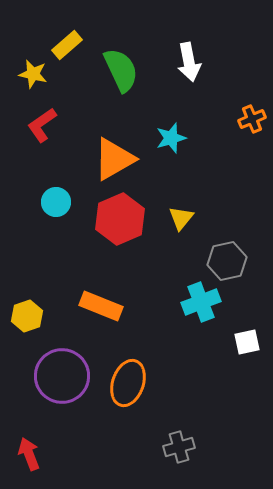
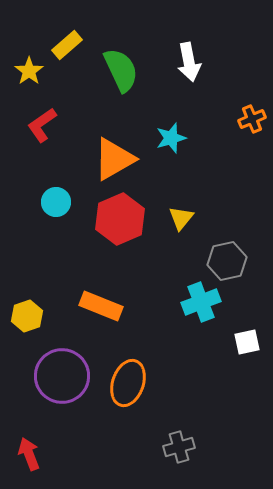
yellow star: moved 4 px left, 3 px up; rotated 24 degrees clockwise
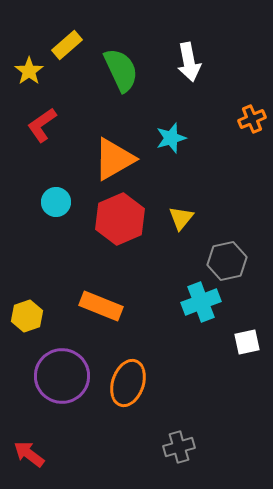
red arrow: rotated 32 degrees counterclockwise
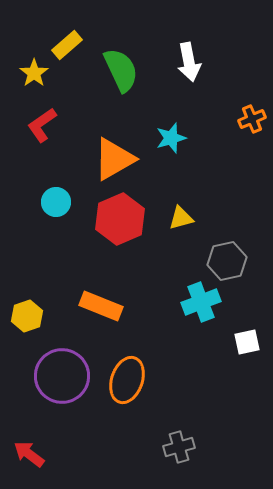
yellow star: moved 5 px right, 2 px down
yellow triangle: rotated 36 degrees clockwise
orange ellipse: moved 1 px left, 3 px up
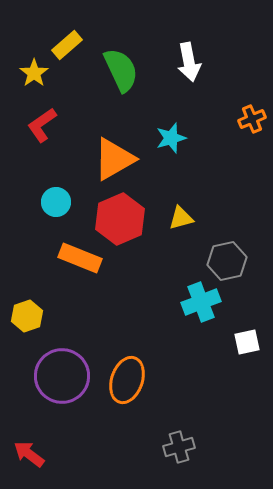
orange rectangle: moved 21 px left, 48 px up
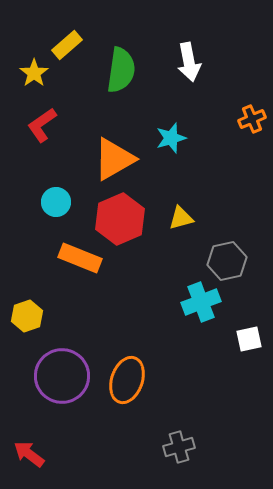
green semicircle: rotated 33 degrees clockwise
white square: moved 2 px right, 3 px up
